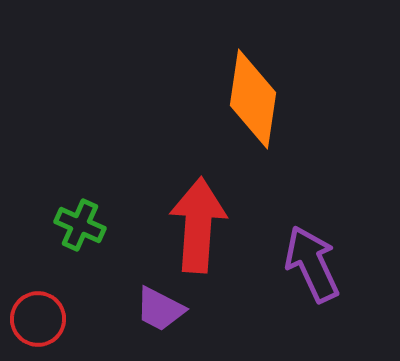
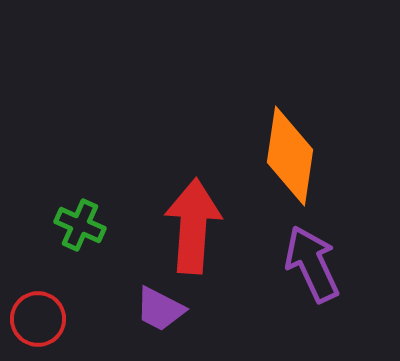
orange diamond: moved 37 px right, 57 px down
red arrow: moved 5 px left, 1 px down
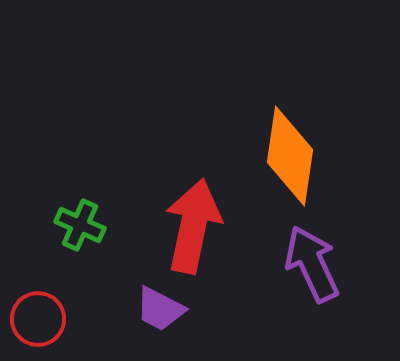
red arrow: rotated 8 degrees clockwise
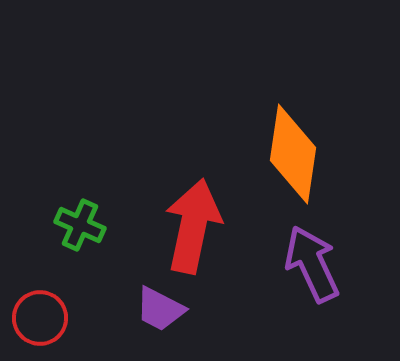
orange diamond: moved 3 px right, 2 px up
red circle: moved 2 px right, 1 px up
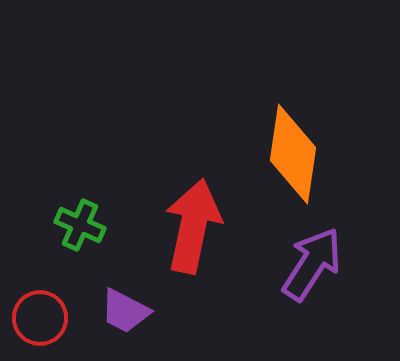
purple arrow: rotated 58 degrees clockwise
purple trapezoid: moved 35 px left, 2 px down
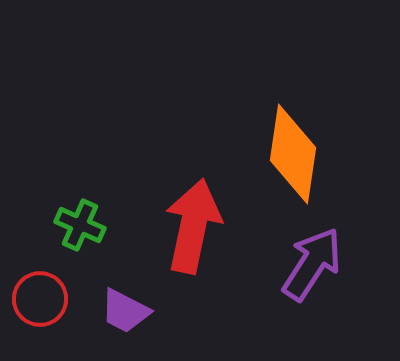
red circle: moved 19 px up
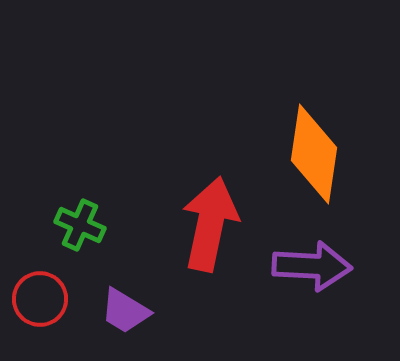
orange diamond: moved 21 px right
red arrow: moved 17 px right, 2 px up
purple arrow: moved 2 px down; rotated 60 degrees clockwise
purple trapezoid: rotated 4 degrees clockwise
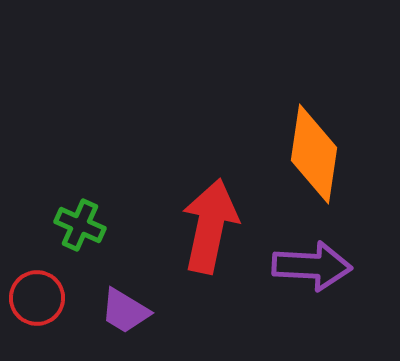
red arrow: moved 2 px down
red circle: moved 3 px left, 1 px up
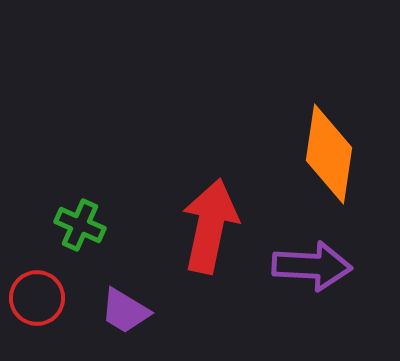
orange diamond: moved 15 px right
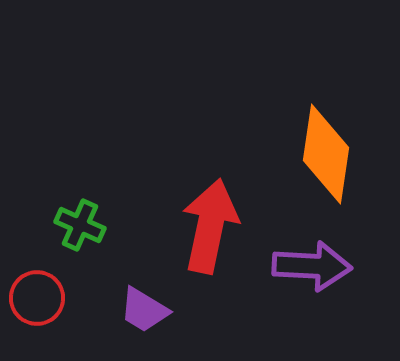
orange diamond: moved 3 px left
purple trapezoid: moved 19 px right, 1 px up
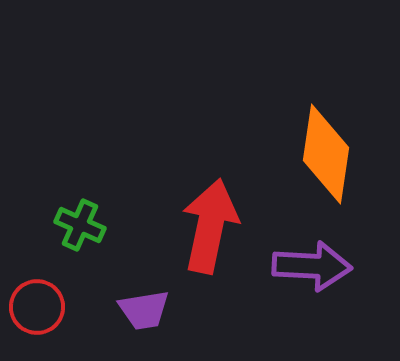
red circle: moved 9 px down
purple trapezoid: rotated 40 degrees counterclockwise
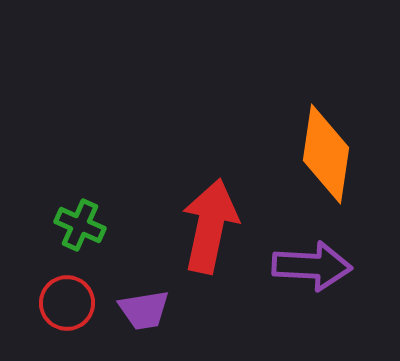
red circle: moved 30 px right, 4 px up
